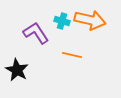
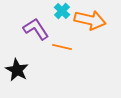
cyan cross: moved 10 px up; rotated 28 degrees clockwise
purple L-shape: moved 4 px up
orange line: moved 10 px left, 8 px up
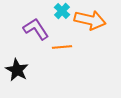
orange line: rotated 18 degrees counterclockwise
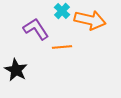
black star: moved 1 px left
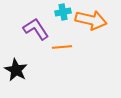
cyan cross: moved 1 px right, 1 px down; rotated 35 degrees clockwise
orange arrow: moved 1 px right
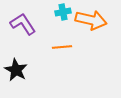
purple L-shape: moved 13 px left, 5 px up
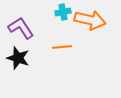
orange arrow: moved 1 px left
purple L-shape: moved 2 px left, 4 px down
black star: moved 2 px right, 12 px up; rotated 10 degrees counterclockwise
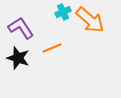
cyan cross: rotated 14 degrees counterclockwise
orange arrow: rotated 28 degrees clockwise
orange line: moved 10 px left, 1 px down; rotated 18 degrees counterclockwise
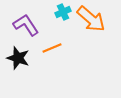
orange arrow: moved 1 px right, 1 px up
purple L-shape: moved 5 px right, 3 px up
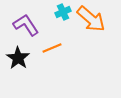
black star: rotated 15 degrees clockwise
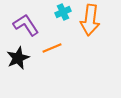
orange arrow: moved 1 px left, 1 px down; rotated 56 degrees clockwise
black star: rotated 15 degrees clockwise
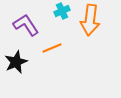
cyan cross: moved 1 px left, 1 px up
black star: moved 2 px left, 4 px down
